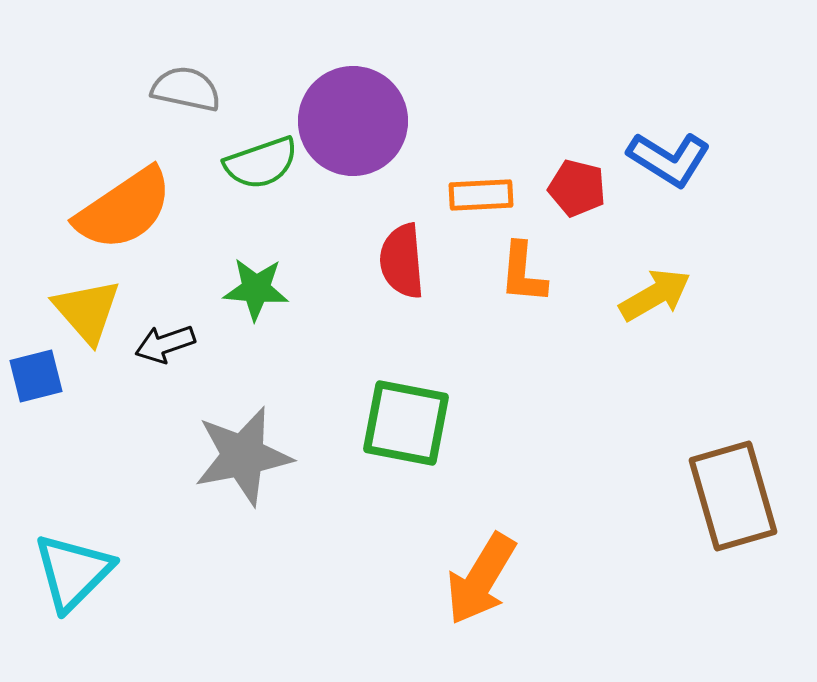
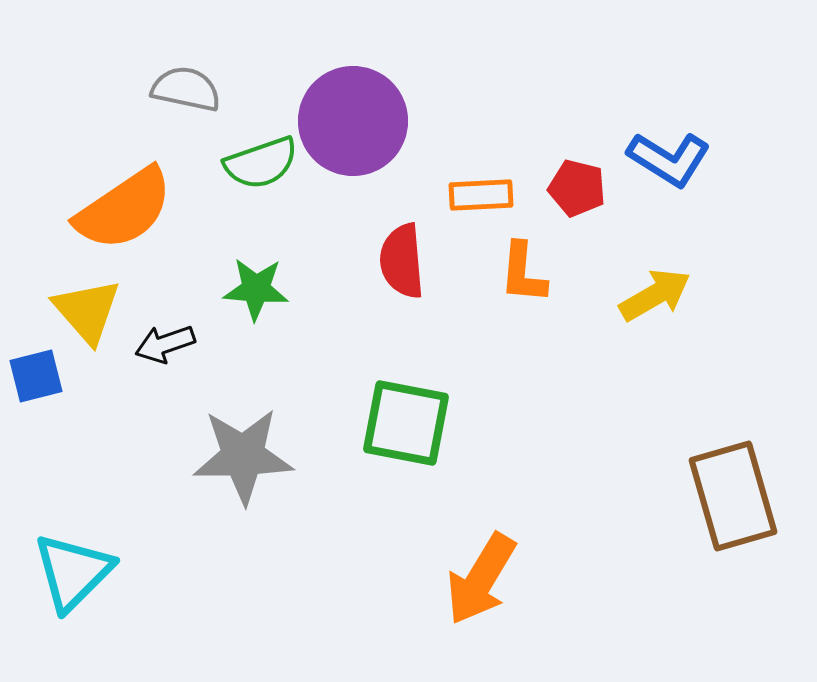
gray star: rotated 10 degrees clockwise
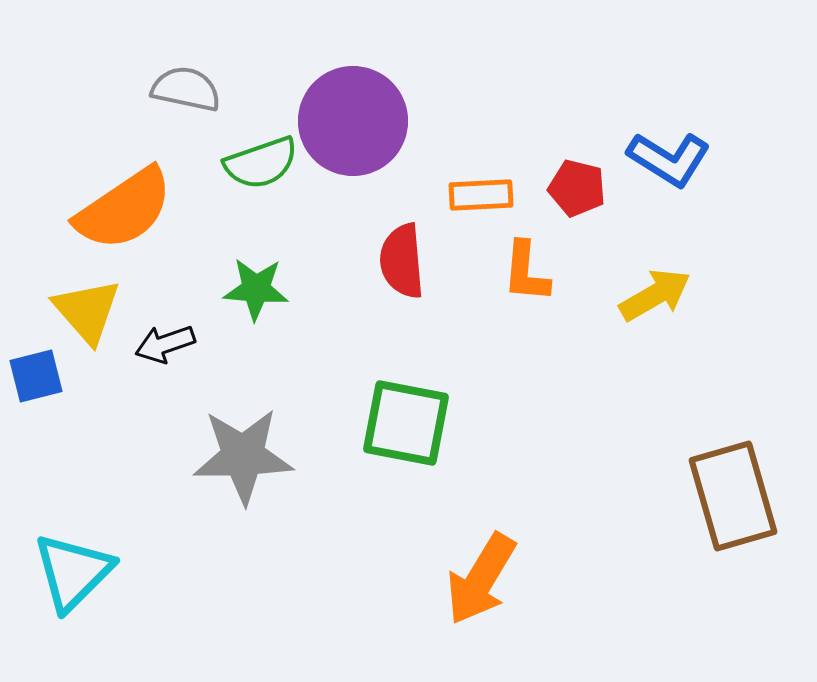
orange L-shape: moved 3 px right, 1 px up
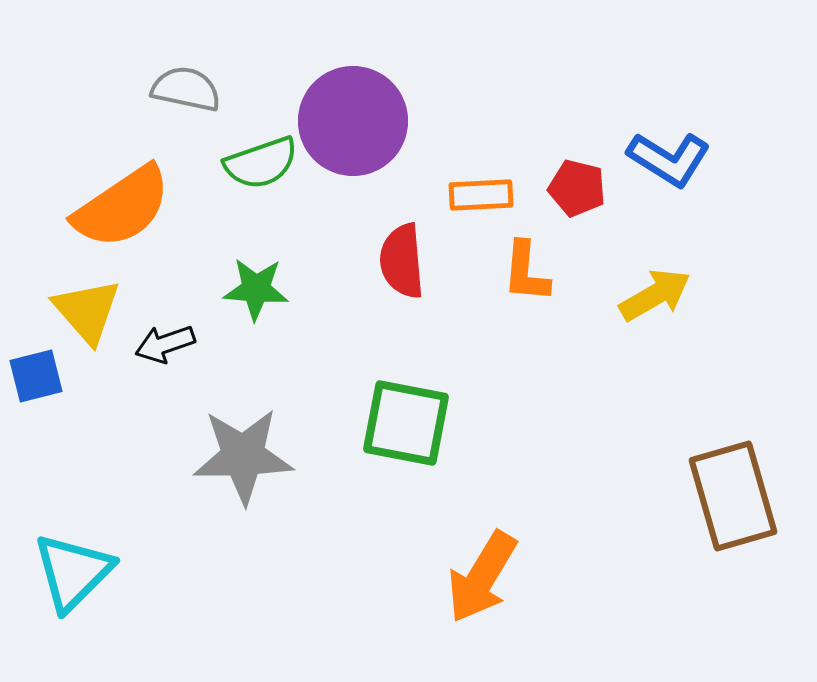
orange semicircle: moved 2 px left, 2 px up
orange arrow: moved 1 px right, 2 px up
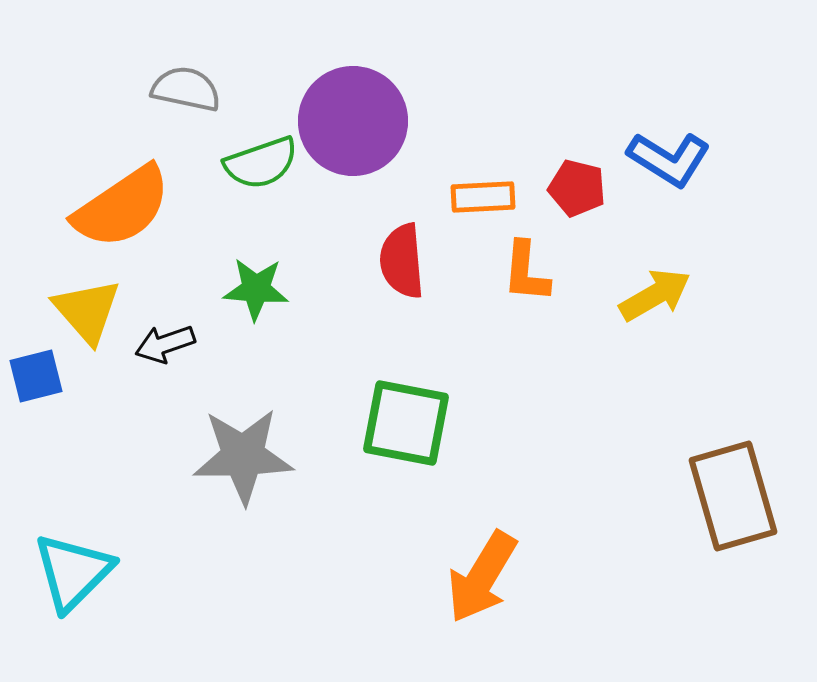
orange rectangle: moved 2 px right, 2 px down
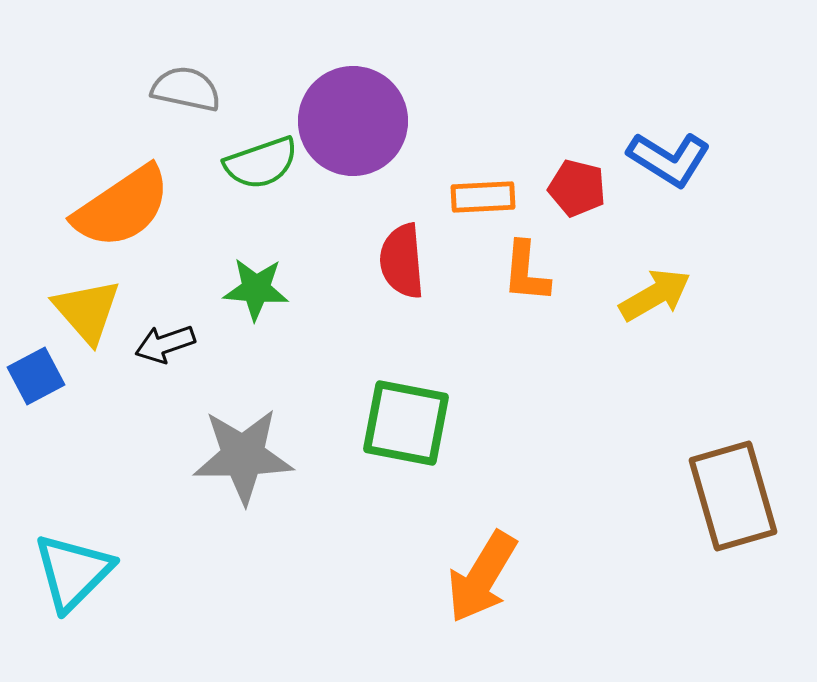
blue square: rotated 14 degrees counterclockwise
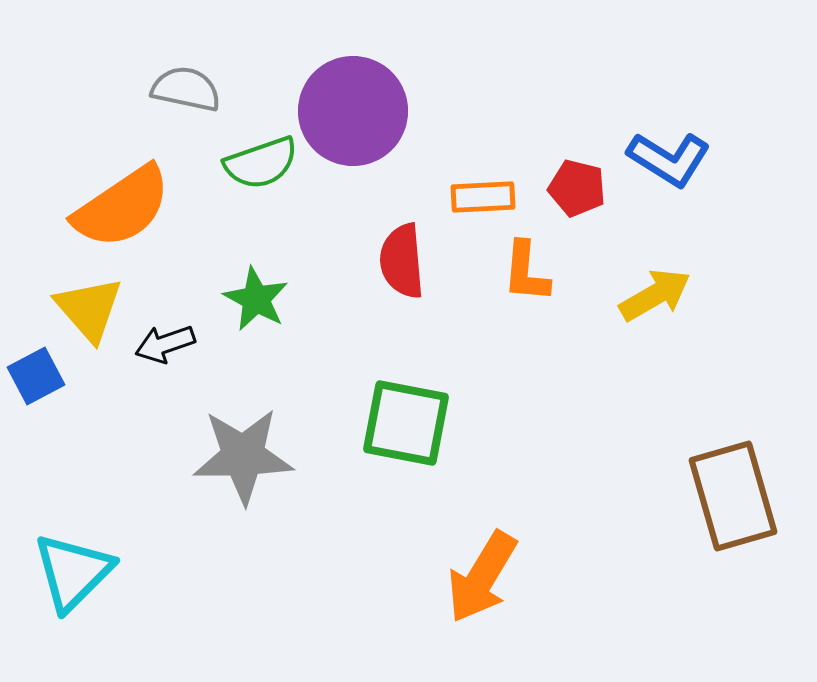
purple circle: moved 10 px up
green star: moved 10 px down; rotated 24 degrees clockwise
yellow triangle: moved 2 px right, 2 px up
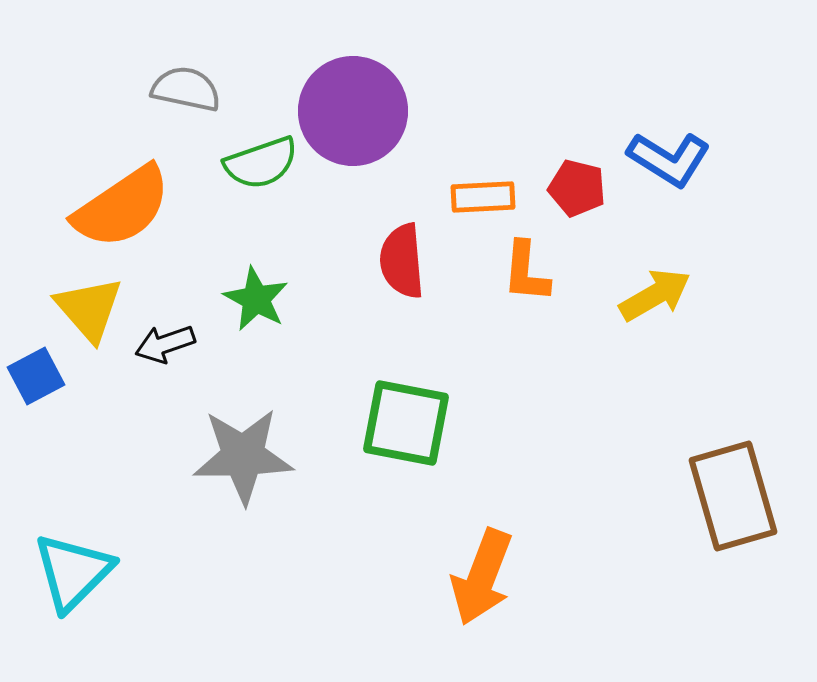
orange arrow: rotated 10 degrees counterclockwise
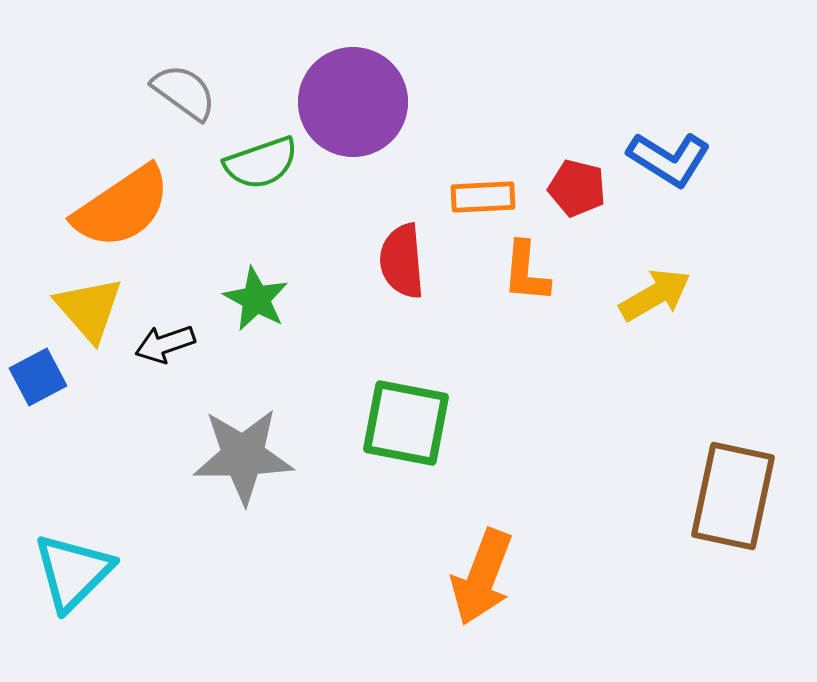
gray semicircle: moved 2 px left, 3 px down; rotated 24 degrees clockwise
purple circle: moved 9 px up
blue square: moved 2 px right, 1 px down
brown rectangle: rotated 28 degrees clockwise
